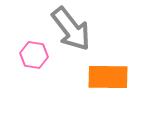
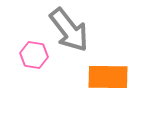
gray arrow: moved 2 px left, 1 px down
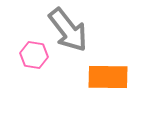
gray arrow: moved 1 px left
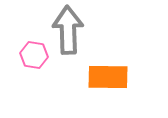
gray arrow: rotated 144 degrees counterclockwise
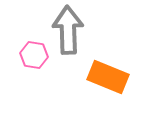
orange rectangle: rotated 21 degrees clockwise
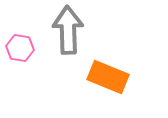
pink hexagon: moved 14 px left, 7 px up
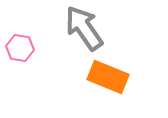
gray arrow: moved 16 px right, 2 px up; rotated 33 degrees counterclockwise
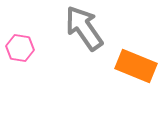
orange rectangle: moved 28 px right, 11 px up
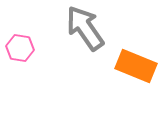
gray arrow: moved 1 px right
